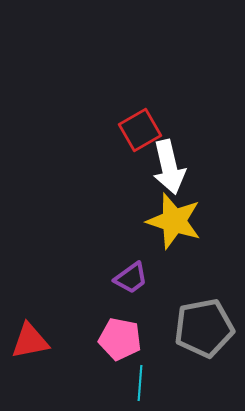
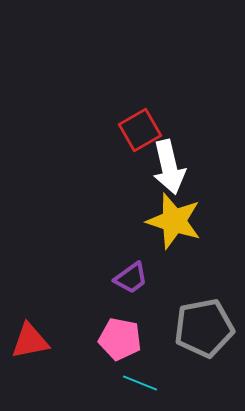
cyan line: rotated 72 degrees counterclockwise
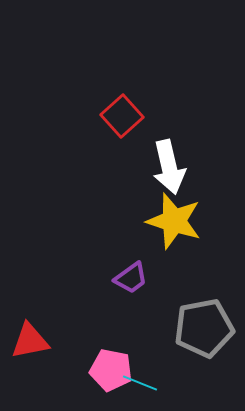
red square: moved 18 px left, 14 px up; rotated 12 degrees counterclockwise
pink pentagon: moved 9 px left, 31 px down
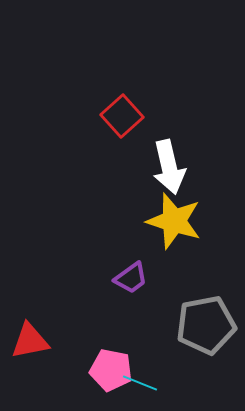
gray pentagon: moved 2 px right, 3 px up
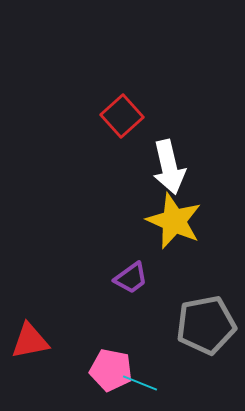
yellow star: rotated 6 degrees clockwise
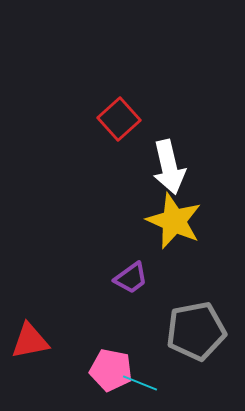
red square: moved 3 px left, 3 px down
gray pentagon: moved 10 px left, 6 px down
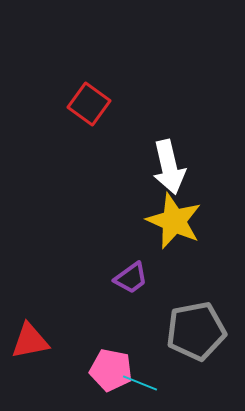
red square: moved 30 px left, 15 px up; rotated 12 degrees counterclockwise
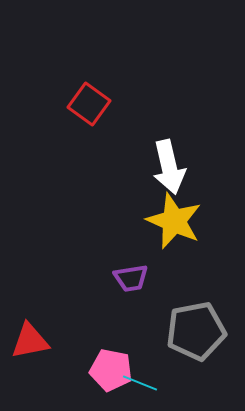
purple trapezoid: rotated 27 degrees clockwise
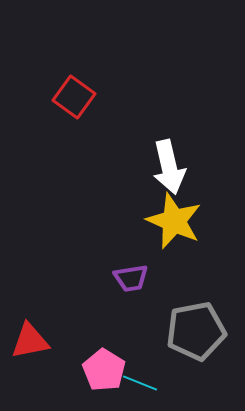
red square: moved 15 px left, 7 px up
pink pentagon: moved 7 px left; rotated 21 degrees clockwise
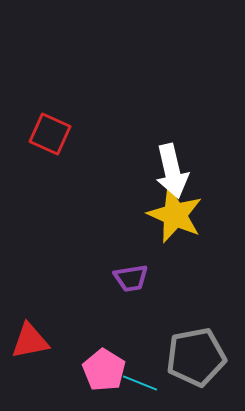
red square: moved 24 px left, 37 px down; rotated 12 degrees counterclockwise
white arrow: moved 3 px right, 4 px down
yellow star: moved 1 px right, 6 px up
gray pentagon: moved 26 px down
